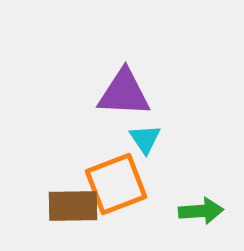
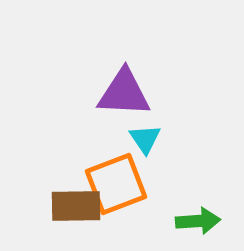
brown rectangle: moved 3 px right
green arrow: moved 3 px left, 10 px down
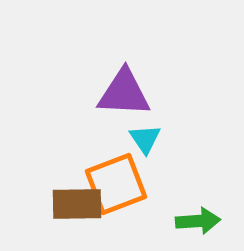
brown rectangle: moved 1 px right, 2 px up
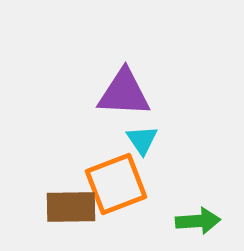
cyan triangle: moved 3 px left, 1 px down
brown rectangle: moved 6 px left, 3 px down
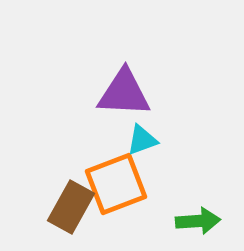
cyan triangle: rotated 44 degrees clockwise
brown rectangle: rotated 60 degrees counterclockwise
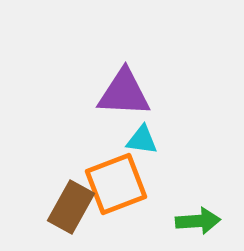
cyan triangle: rotated 28 degrees clockwise
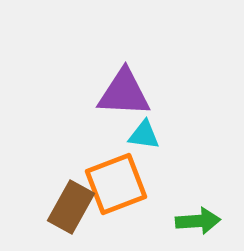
cyan triangle: moved 2 px right, 5 px up
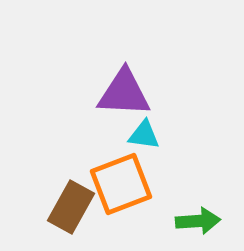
orange square: moved 5 px right
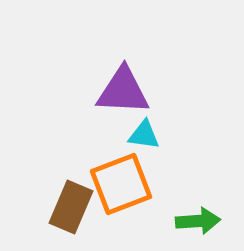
purple triangle: moved 1 px left, 2 px up
brown rectangle: rotated 6 degrees counterclockwise
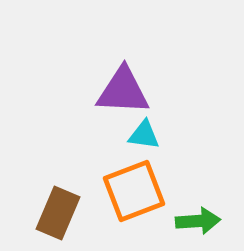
orange square: moved 13 px right, 7 px down
brown rectangle: moved 13 px left, 6 px down
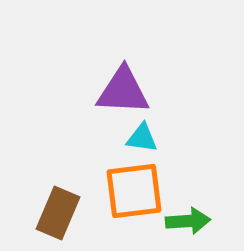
cyan triangle: moved 2 px left, 3 px down
orange square: rotated 14 degrees clockwise
green arrow: moved 10 px left
